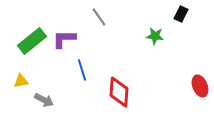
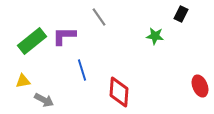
purple L-shape: moved 3 px up
yellow triangle: moved 2 px right
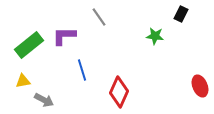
green rectangle: moved 3 px left, 4 px down
red diamond: rotated 20 degrees clockwise
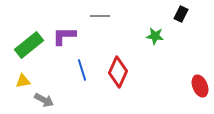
gray line: moved 1 px right, 1 px up; rotated 54 degrees counterclockwise
red diamond: moved 1 px left, 20 px up
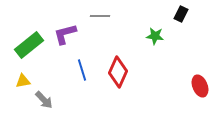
purple L-shape: moved 1 px right, 2 px up; rotated 15 degrees counterclockwise
gray arrow: rotated 18 degrees clockwise
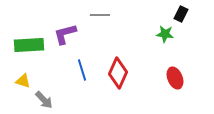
gray line: moved 1 px up
green star: moved 10 px right, 2 px up
green rectangle: rotated 36 degrees clockwise
red diamond: moved 1 px down
yellow triangle: rotated 28 degrees clockwise
red ellipse: moved 25 px left, 8 px up
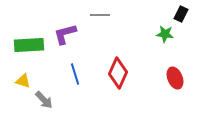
blue line: moved 7 px left, 4 px down
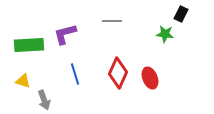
gray line: moved 12 px right, 6 px down
red ellipse: moved 25 px left
gray arrow: rotated 24 degrees clockwise
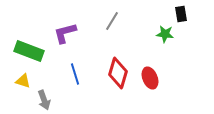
black rectangle: rotated 35 degrees counterclockwise
gray line: rotated 60 degrees counterclockwise
purple L-shape: moved 1 px up
green rectangle: moved 6 px down; rotated 24 degrees clockwise
red diamond: rotated 8 degrees counterclockwise
